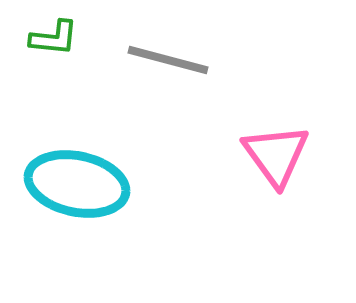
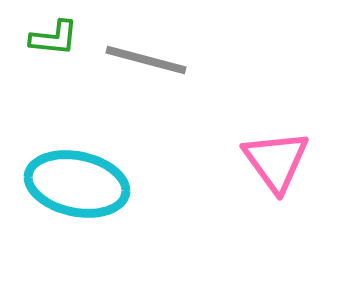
gray line: moved 22 px left
pink triangle: moved 6 px down
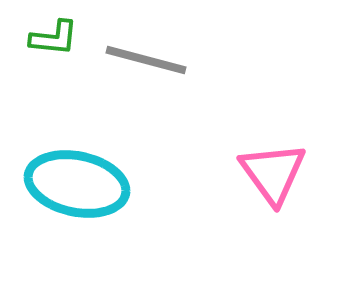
pink triangle: moved 3 px left, 12 px down
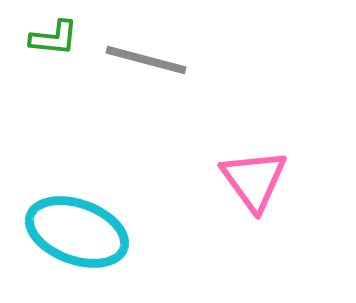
pink triangle: moved 19 px left, 7 px down
cyan ellipse: moved 48 px down; rotated 8 degrees clockwise
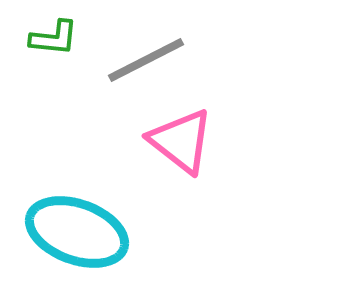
gray line: rotated 42 degrees counterclockwise
pink triangle: moved 73 px left, 39 px up; rotated 16 degrees counterclockwise
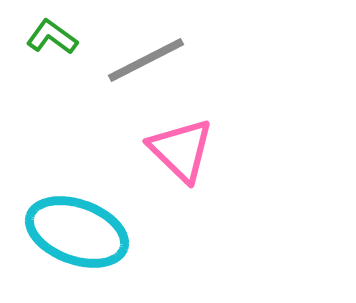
green L-shape: moved 2 px left, 1 px up; rotated 150 degrees counterclockwise
pink triangle: moved 9 px down; rotated 6 degrees clockwise
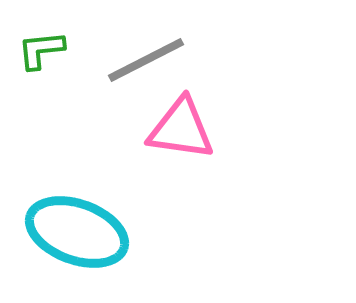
green L-shape: moved 11 px left, 13 px down; rotated 42 degrees counterclockwise
pink triangle: moved 21 px up; rotated 36 degrees counterclockwise
